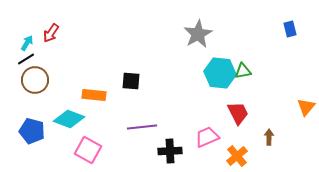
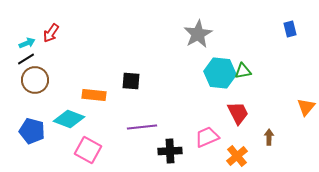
cyan arrow: rotated 35 degrees clockwise
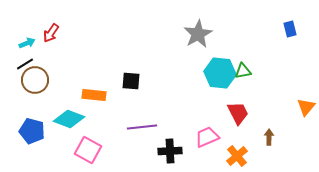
black line: moved 1 px left, 5 px down
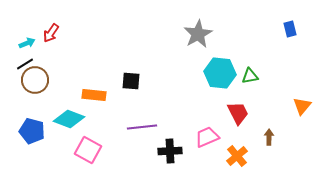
green triangle: moved 7 px right, 5 px down
orange triangle: moved 4 px left, 1 px up
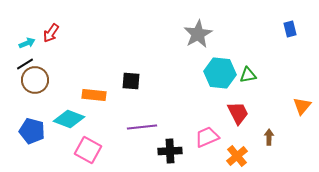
green triangle: moved 2 px left, 1 px up
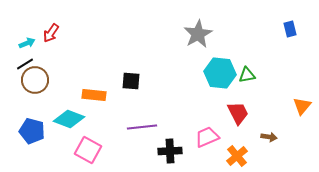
green triangle: moved 1 px left
brown arrow: rotated 98 degrees clockwise
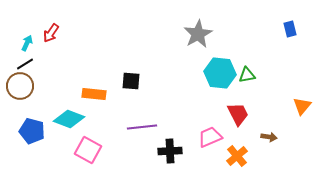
cyan arrow: rotated 42 degrees counterclockwise
brown circle: moved 15 px left, 6 px down
orange rectangle: moved 1 px up
red trapezoid: moved 1 px down
pink trapezoid: moved 3 px right
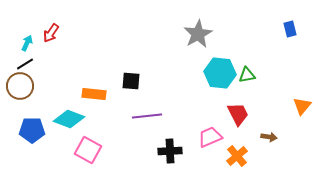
purple line: moved 5 px right, 11 px up
blue pentagon: moved 1 px up; rotated 15 degrees counterclockwise
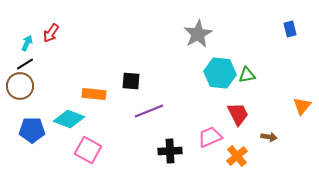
purple line: moved 2 px right, 5 px up; rotated 16 degrees counterclockwise
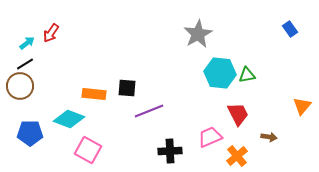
blue rectangle: rotated 21 degrees counterclockwise
cyan arrow: rotated 28 degrees clockwise
black square: moved 4 px left, 7 px down
blue pentagon: moved 2 px left, 3 px down
